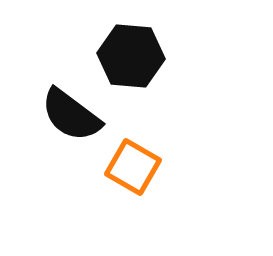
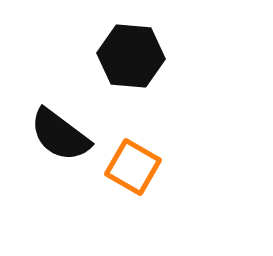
black semicircle: moved 11 px left, 20 px down
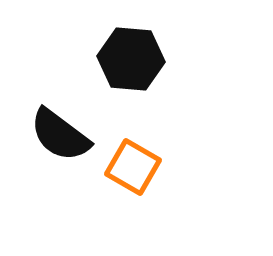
black hexagon: moved 3 px down
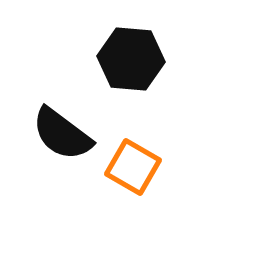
black semicircle: moved 2 px right, 1 px up
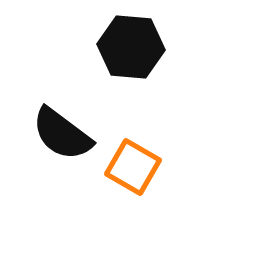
black hexagon: moved 12 px up
